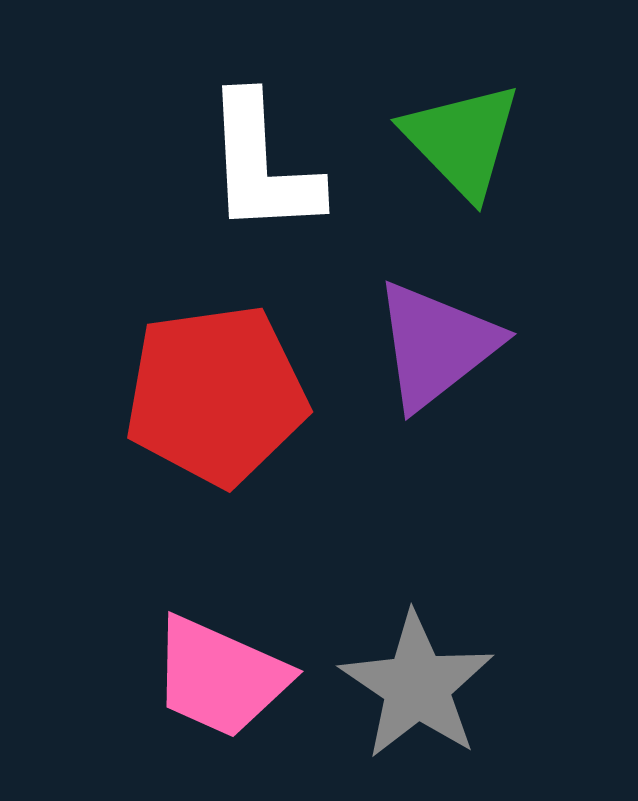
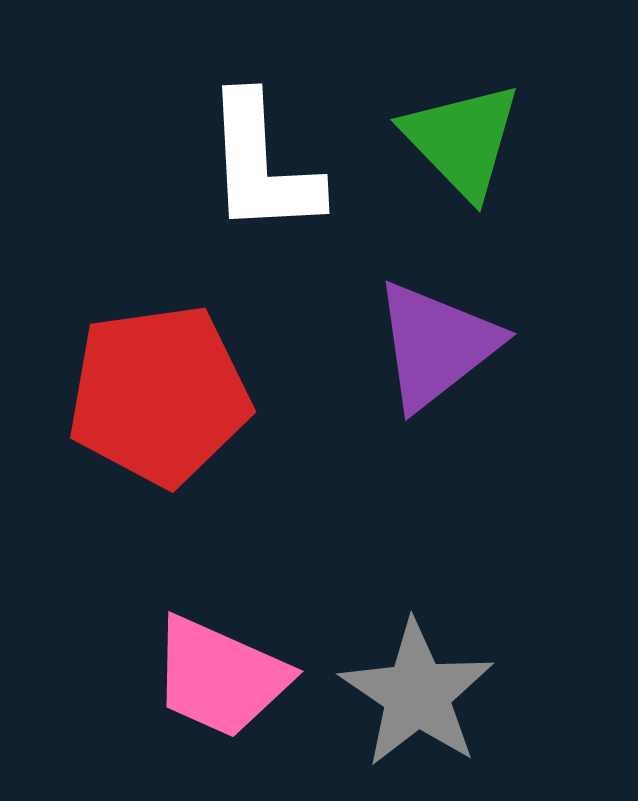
red pentagon: moved 57 px left
gray star: moved 8 px down
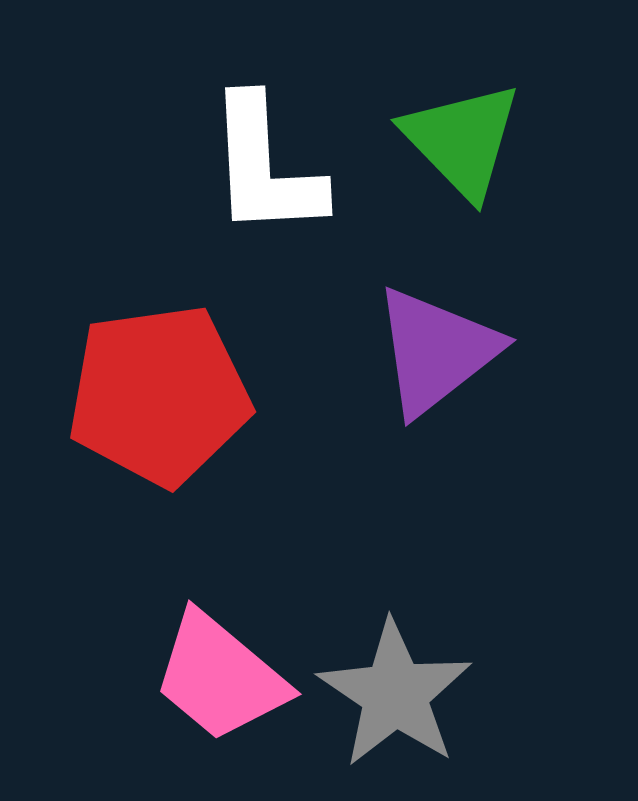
white L-shape: moved 3 px right, 2 px down
purple triangle: moved 6 px down
pink trapezoid: rotated 16 degrees clockwise
gray star: moved 22 px left
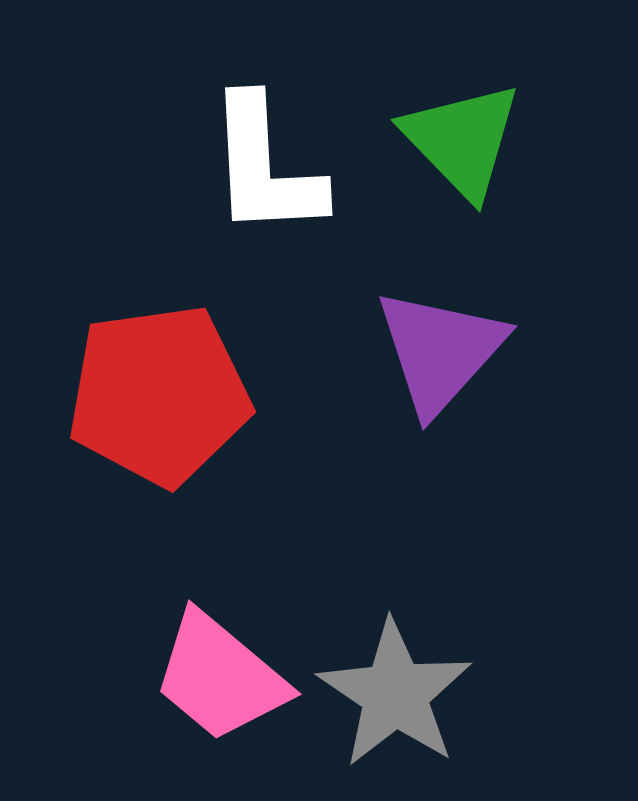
purple triangle: moved 4 px right; rotated 10 degrees counterclockwise
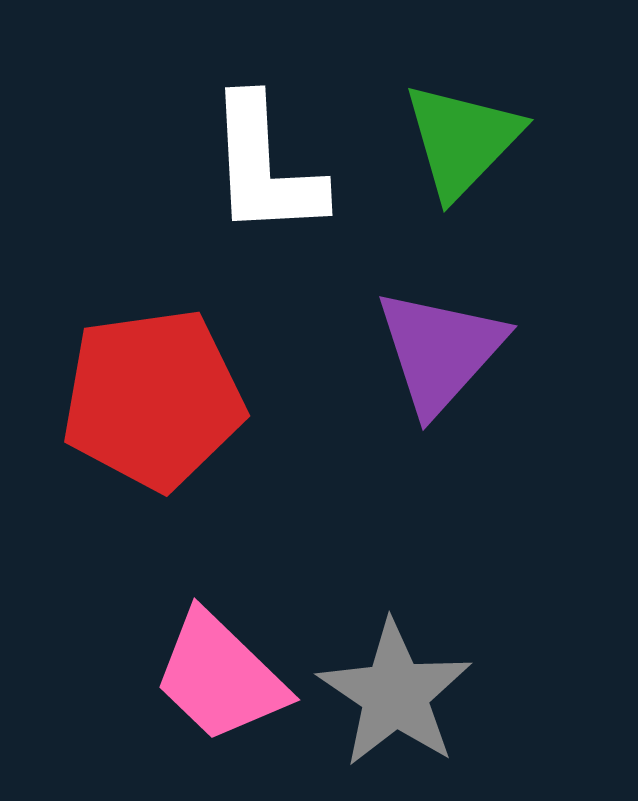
green triangle: rotated 28 degrees clockwise
red pentagon: moved 6 px left, 4 px down
pink trapezoid: rotated 4 degrees clockwise
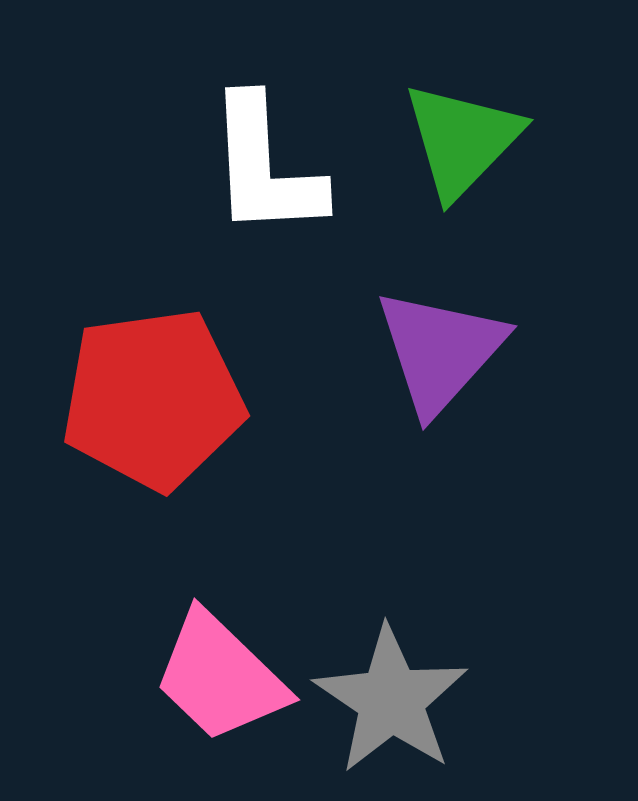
gray star: moved 4 px left, 6 px down
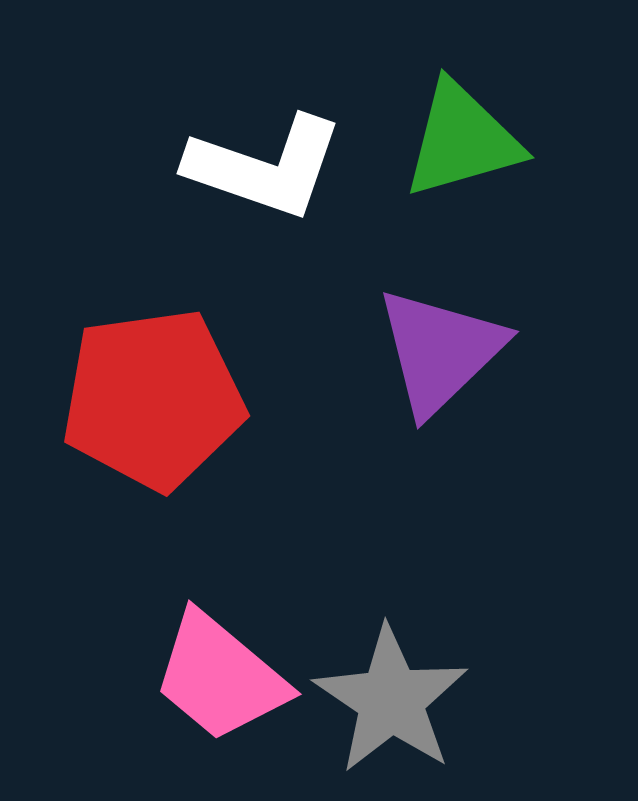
green triangle: rotated 30 degrees clockwise
white L-shape: rotated 68 degrees counterclockwise
purple triangle: rotated 4 degrees clockwise
pink trapezoid: rotated 4 degrees counterclockwise
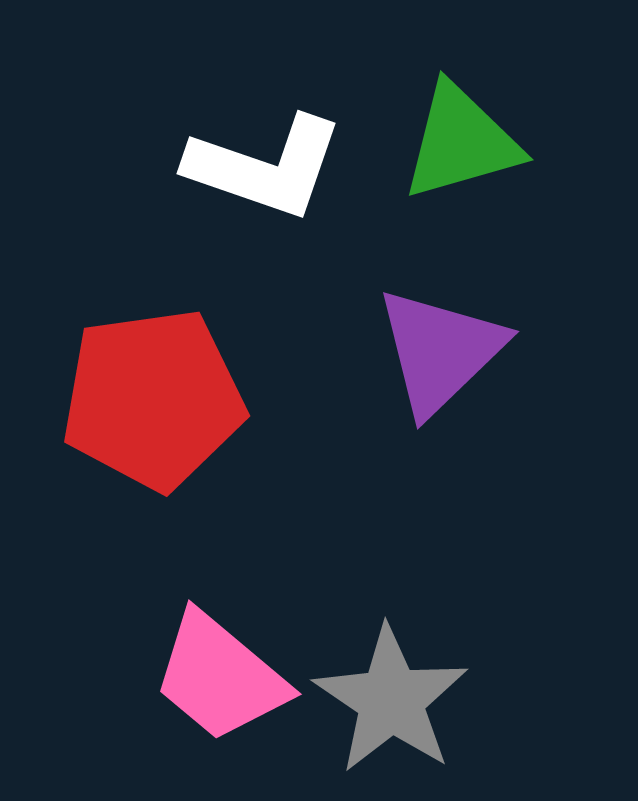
green triangle: moved 1 px left, 2 px down
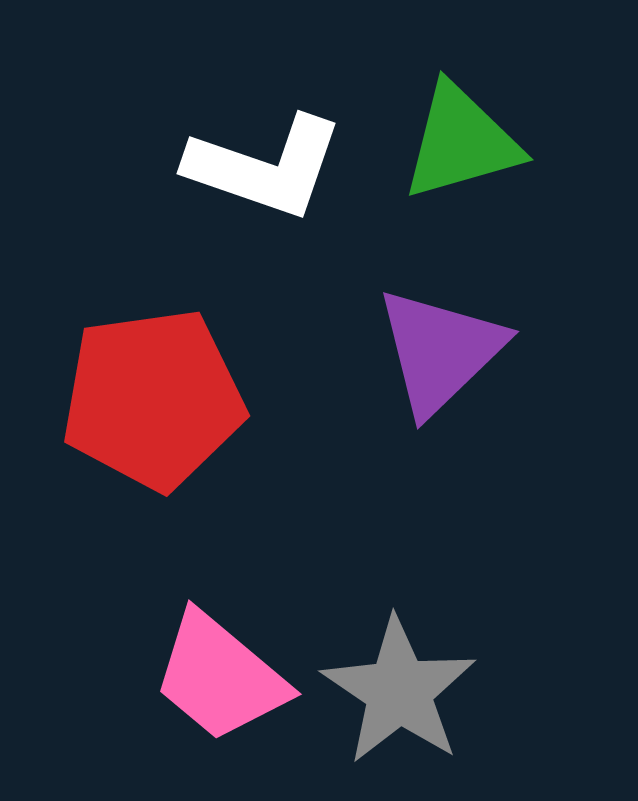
gray star: moved 8 px right, 9 px up
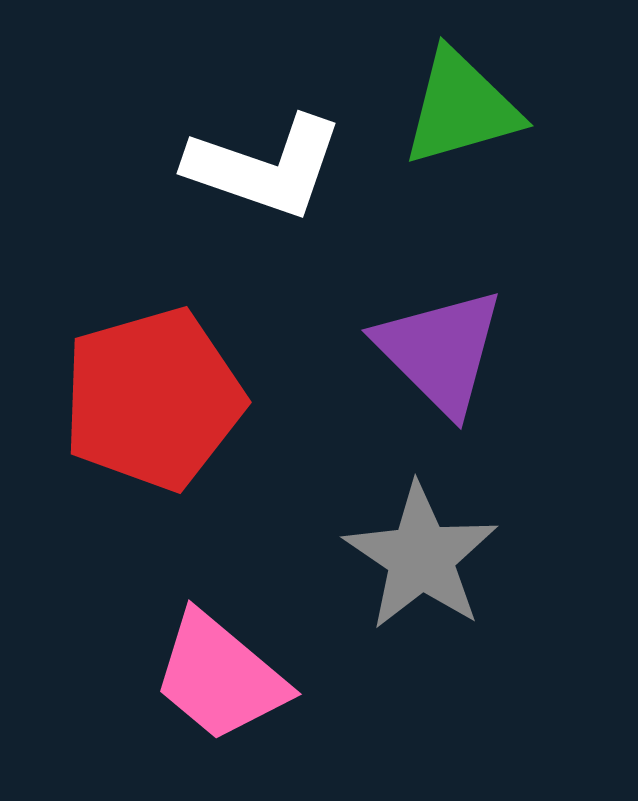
green triangle: moved 34 px up
purple triangle: rotated 31 degrees counterclockwise
red pentagon: rotated 8 degrees counterclockwise
gray star: moved 22 px right, 134 px up
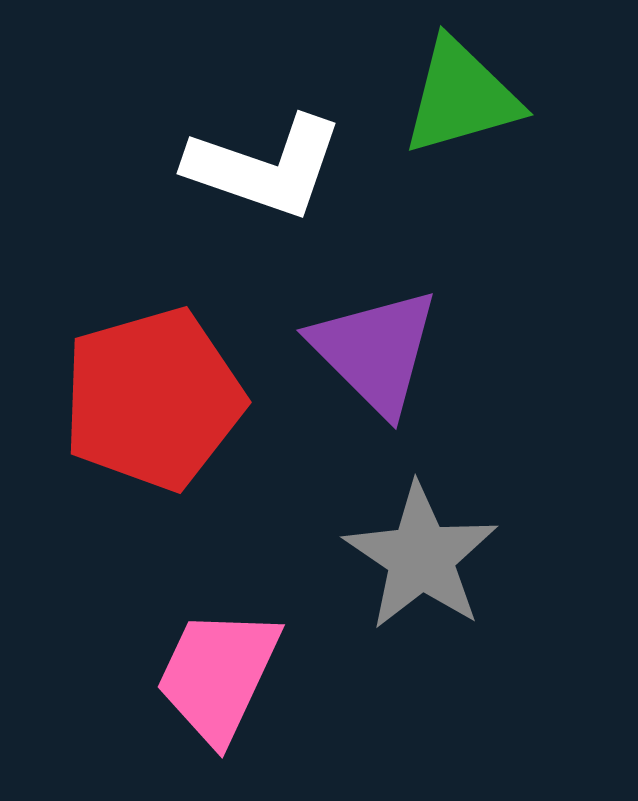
green triangle: moved 11 px up
purple triangle: moved 65 px left
pink trapezoid: moved 2 px left, 2 px up; rotated 75 degrees clockwise
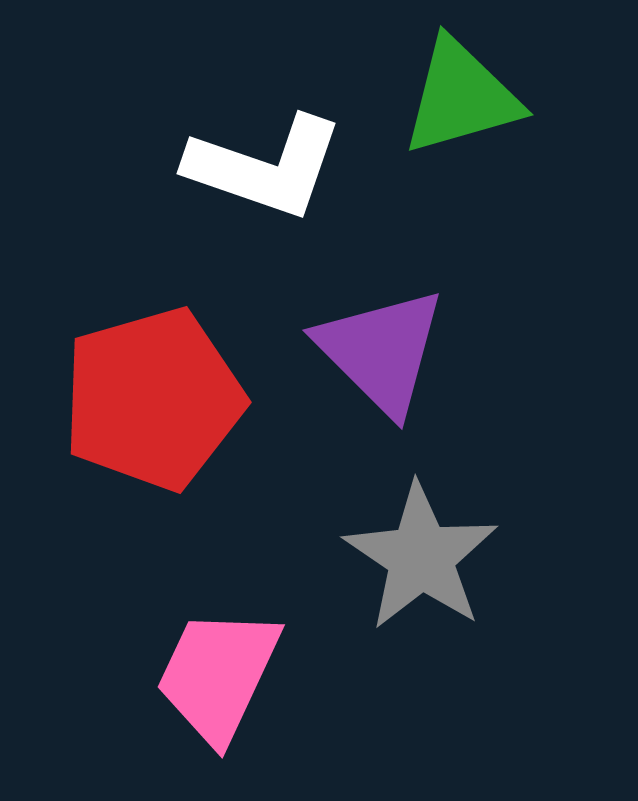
purple triangle: moved 6 px right
